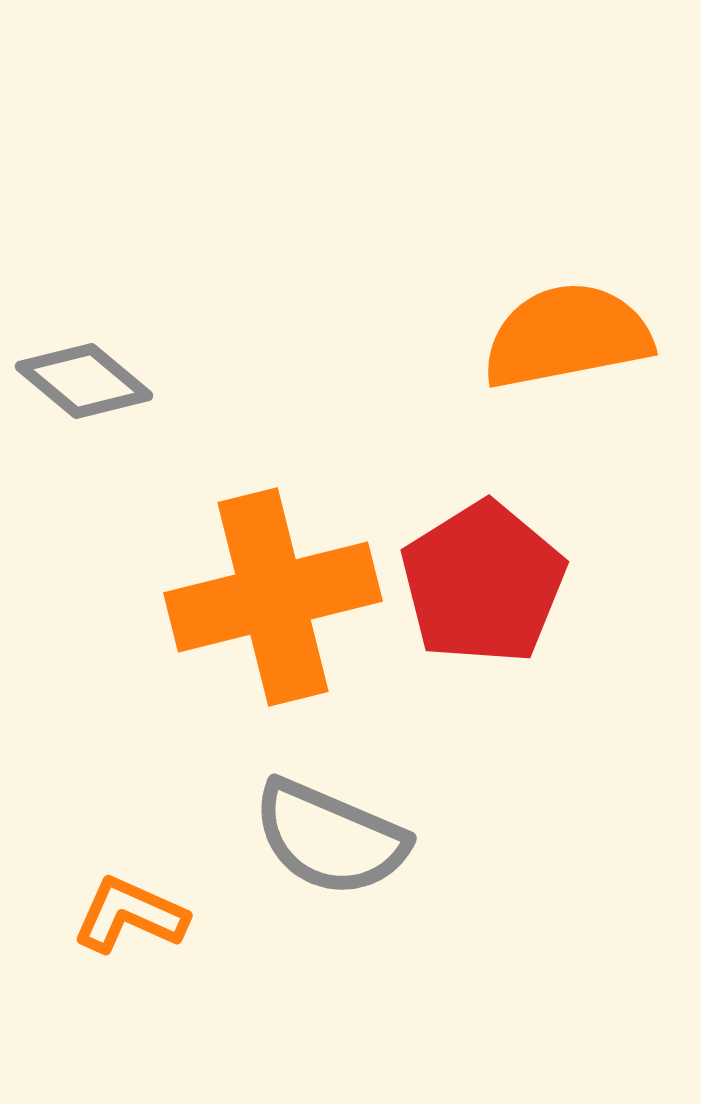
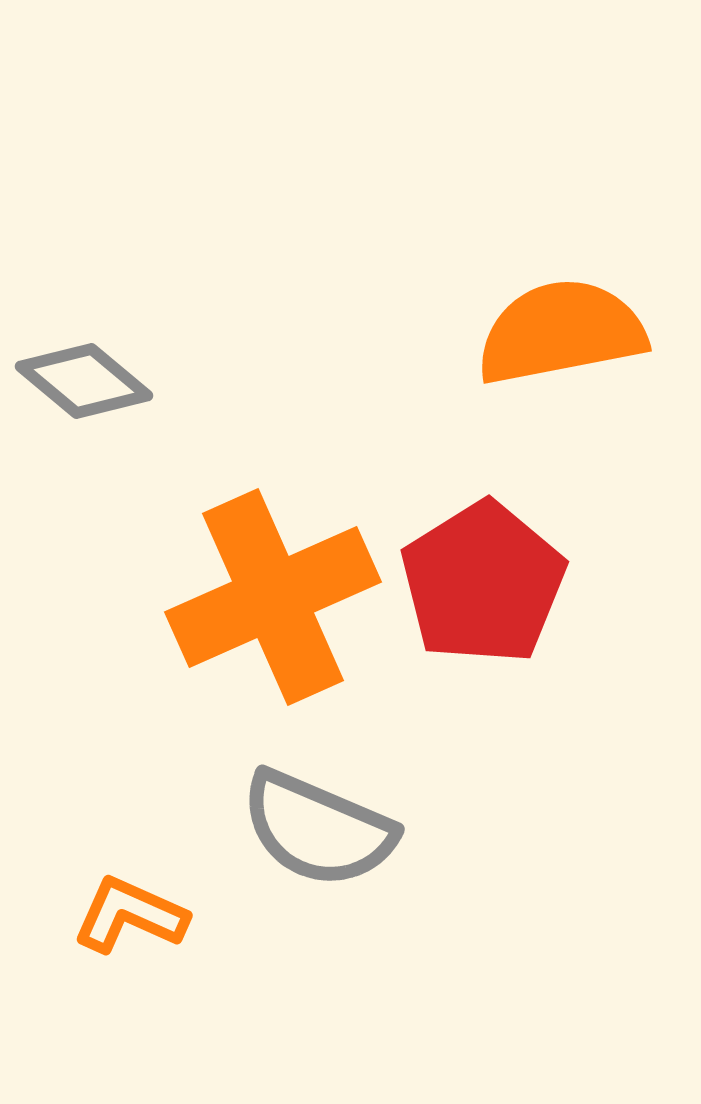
orange semicircle: moved 6 px left, 4 px up
orange cross: rotated 10 degrees counterclockwise
gray semicircle: moved 12 px left, 9 px up
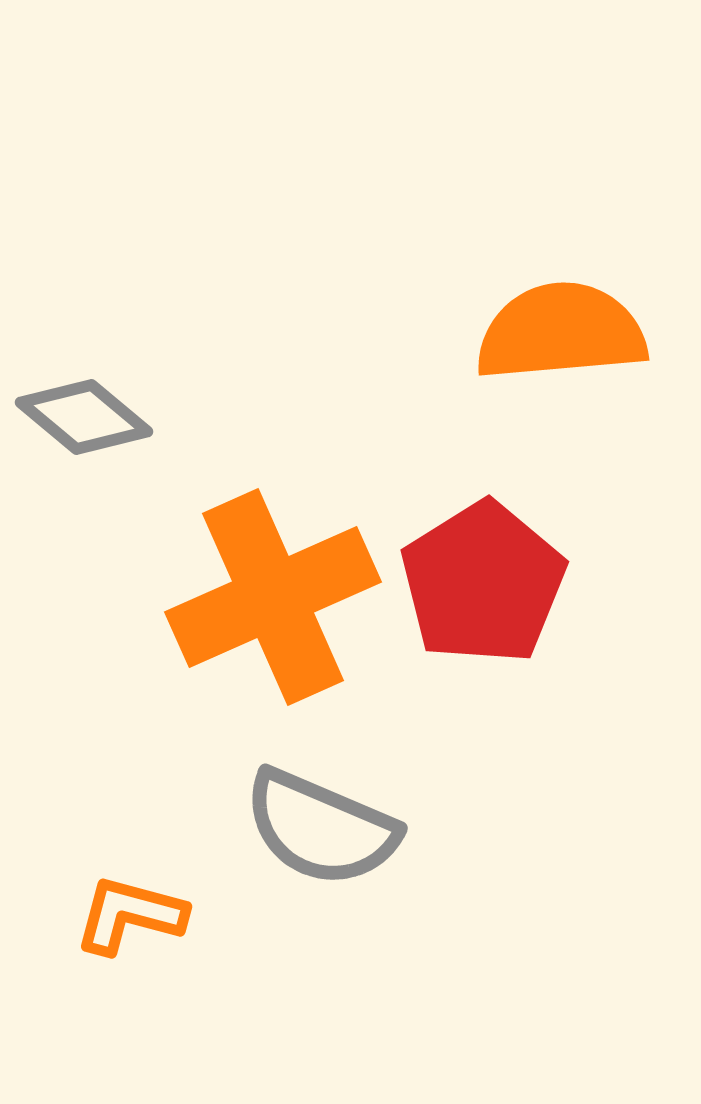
orange semicircle: rotated 6 degrees clockwise
gray diamond: moved 36 px down
gray semicircle: moved 3 px right, 1 px up
orange L-shape: rotated 9 degrees counterclockwise
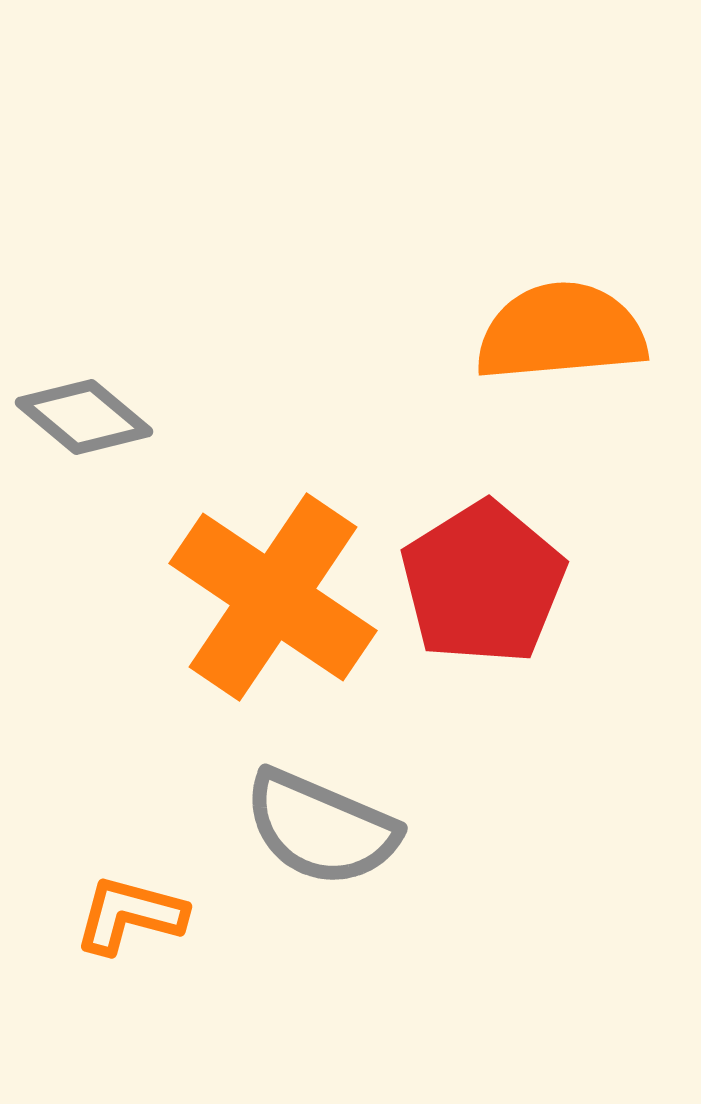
orange cross: rotated 32 degrees counterclockwise
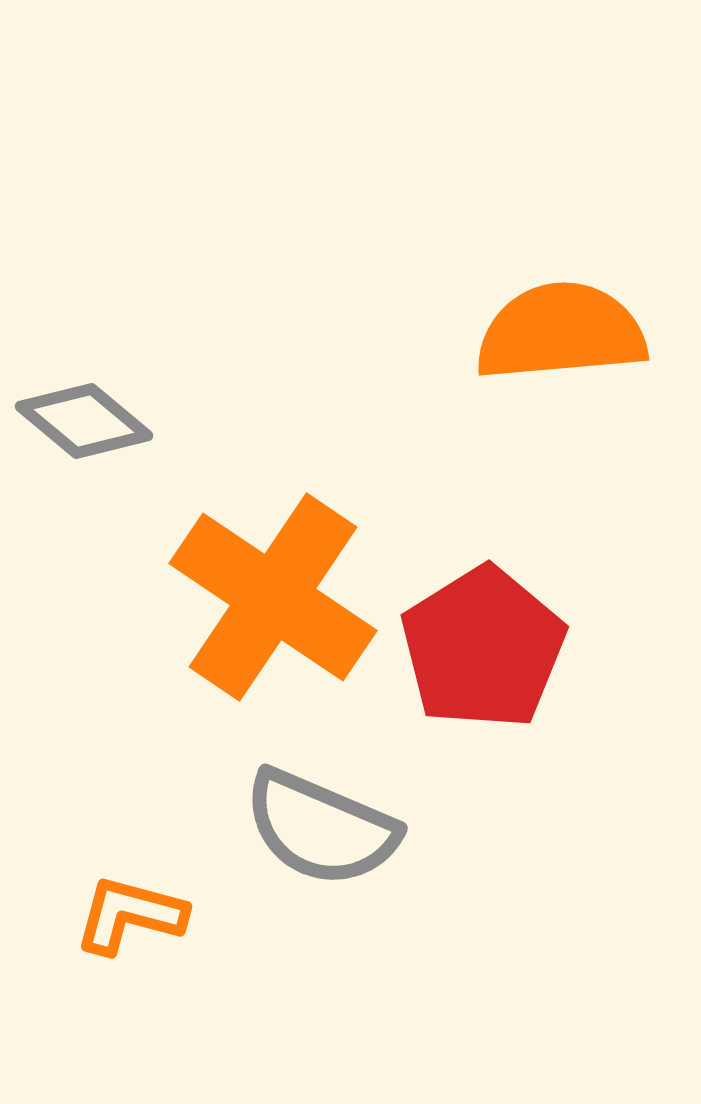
gray diamond: moved 4 px down
red pentagon: moved 65 px down
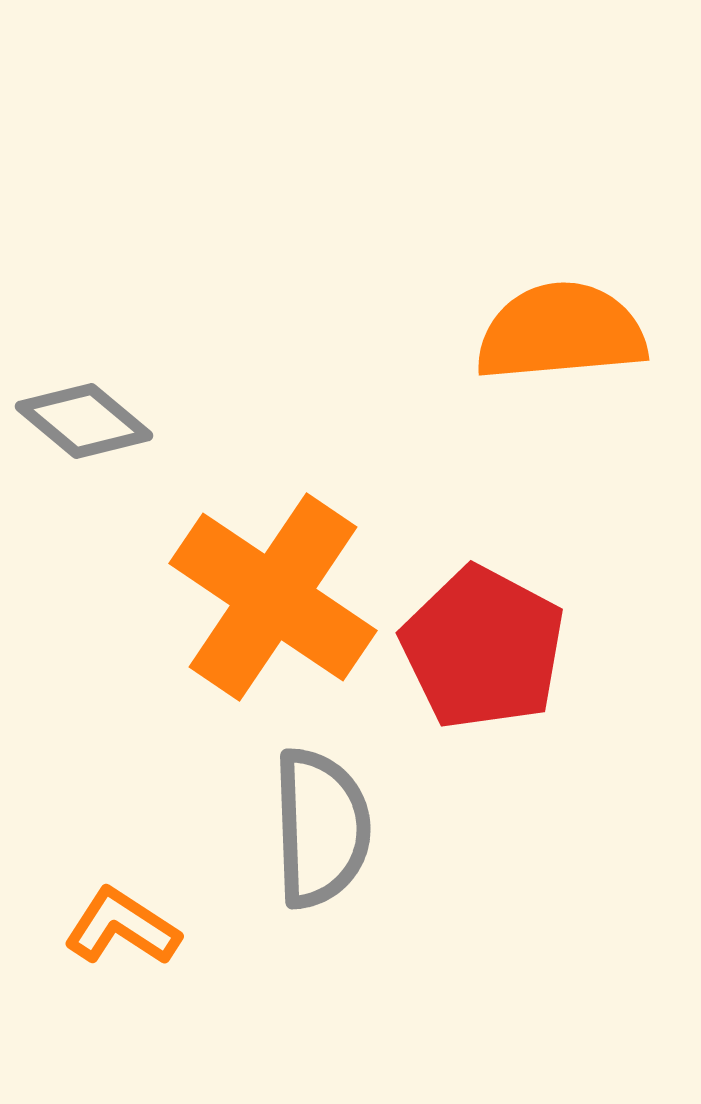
red pentagon: rotated 12 degrees counterclockwise
gray semicircle: rotated 115 degrees counterclockwise
orange L-shape: moved 8 px left, 12 px down; rotated 18 degrees clockwise
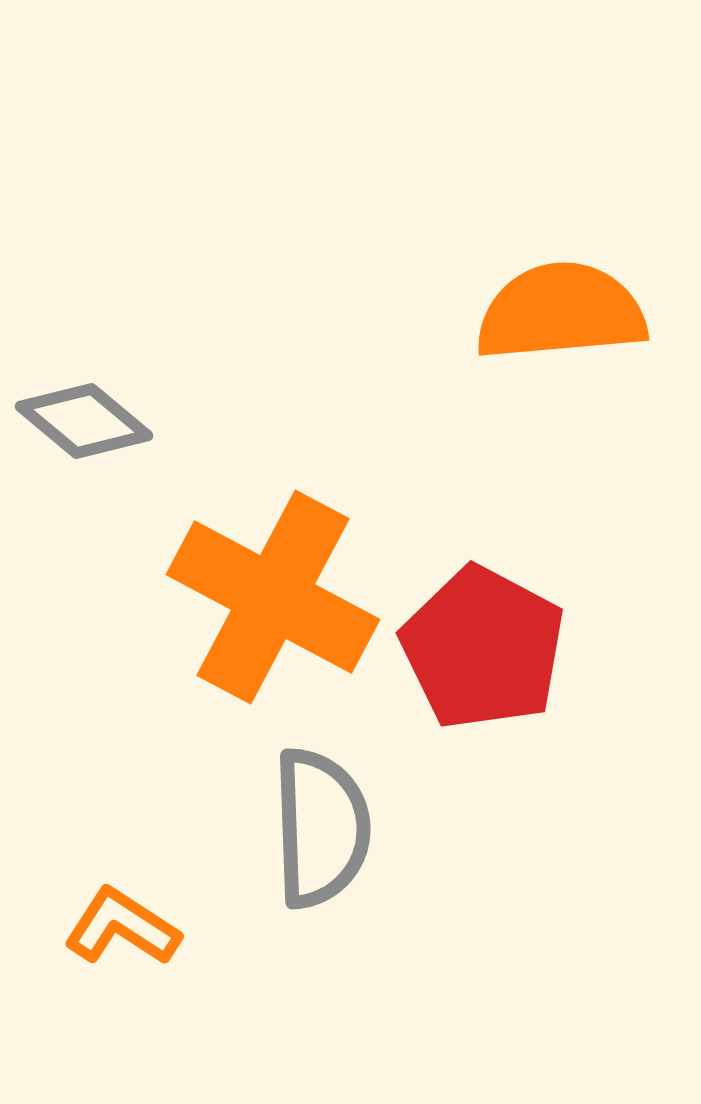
orange semicircle: moved 20 px up
orange cross: rotated 6 degrees counterclockwise
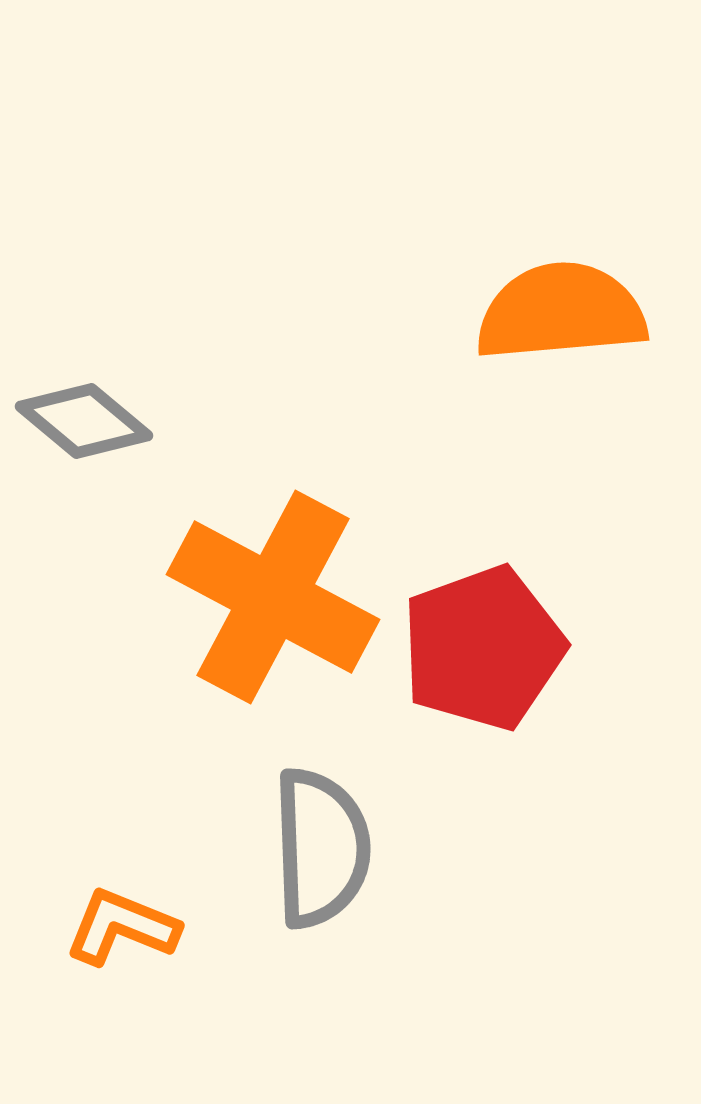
red pentagon: rotated 24 degrees clockwise
gray semicircle: moved 20 px down
orange L-shape: rotated 11 degrees counterclockwise
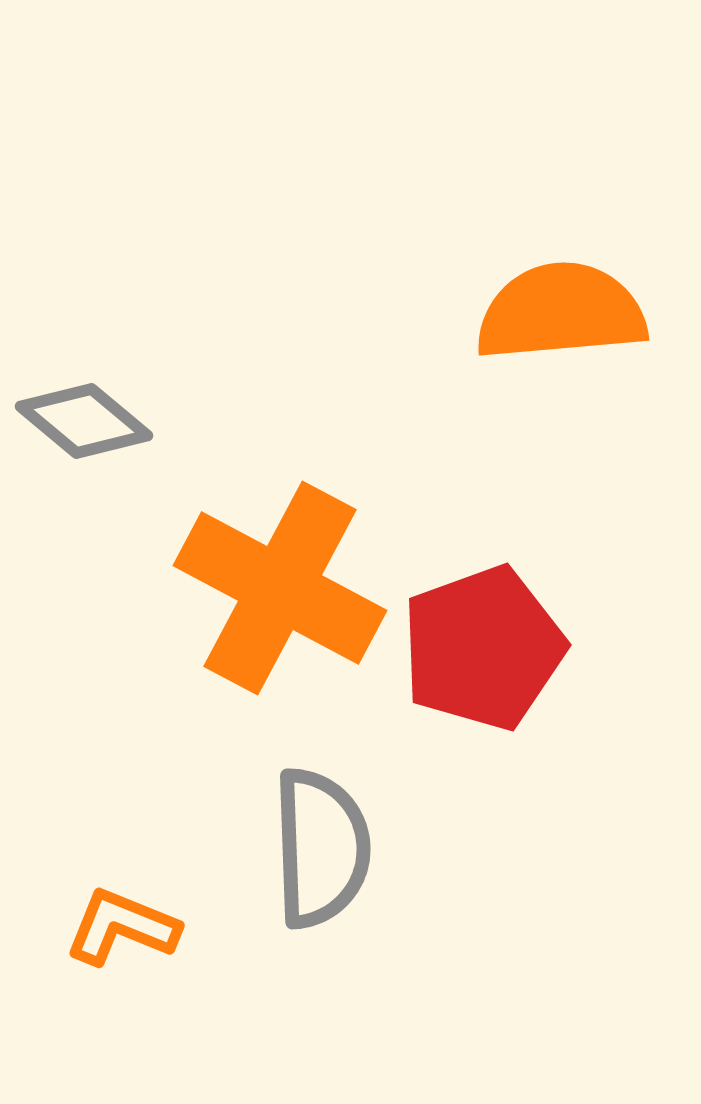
orange cross: moved 7 px right, 9 px up
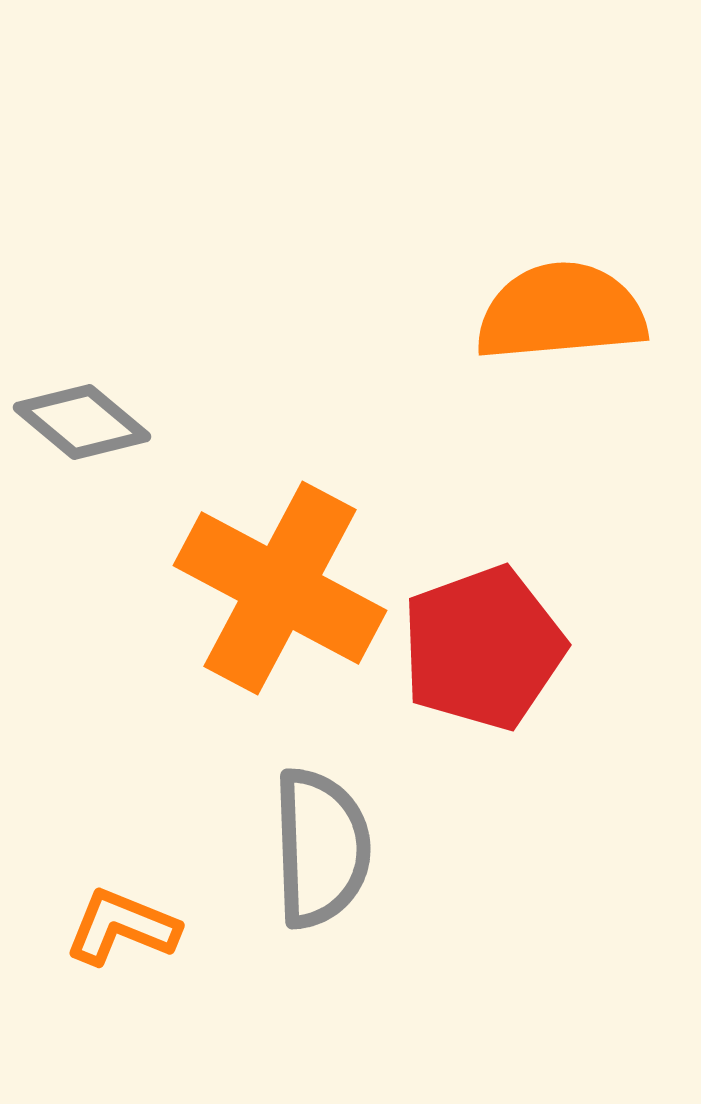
gray diamond: moved 2 px left, 1 px down
